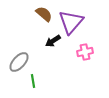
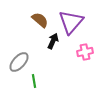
brown semicircle: moved 4 px left, 6 px down
black arrow: rotated 147 degrees clockwise
green line: moved 1 px right
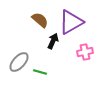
purple triangle: rotated 20 degrees clockwise
green line: moved 6 px right, 9 px up; rotated 64 degrees counterclockwise
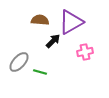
brown semicircle: rotated 36 degrees counterclockwise
black arrow: rotated 21 degrees clockwise
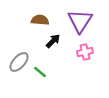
purple triangle: moved 9 px right, 1 px up; rotated 28 degrees counterclockwise
green line: rotated 24 degrees clockwise
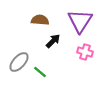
pink cross: rotated 28 degrees clockwise
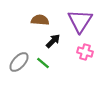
green line: moved 3 px right, 9 px up
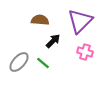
purple triangle: rotated 12 degrees clockwise
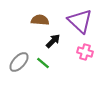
purple triangle: rotated 32 degrees counterclockwise
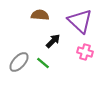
brown semicircle: moved 5 px up
